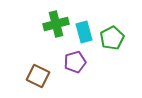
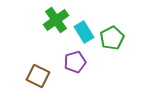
green cross: moved 4 px up; rotated 20 degrees counterclockwise
cyan rectangle: rotated 15 degrees counterclockwise
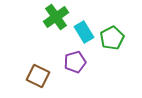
green cross: moved 3 px up
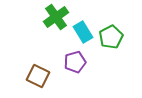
cyan rectangle: moved 1 px left
green pentagon: moved 1 px left, 1 px up
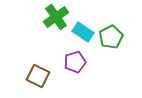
cyan rectangle: rotated 25 degrees counterclockwise
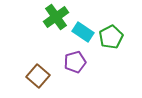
brown square: rotated 15 degrees clockwise
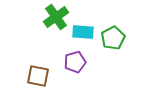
cyan rectangle: rotated 30 degrees counterclockwise
green pentagon: moved 2 px right, 1 px down
brown square: rotated 30 degrees counterclockwise
